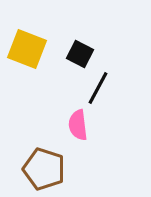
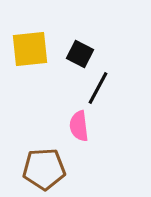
yellow square: moved 3 px right; rotated 27 degrees counterclockwise
pink semicircle: moved 1 px right, 1 px down
brown pentagon: rotated 21 degrees counterclockwise
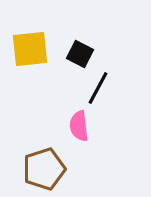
brown pentagon: rotated 15 degrees counterclockwise
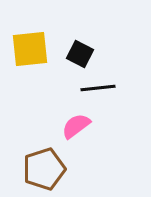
black line: rotated 56 degrees clockwise
pink semicircle: moved 3 px left; rotated 60 degrees clockwise
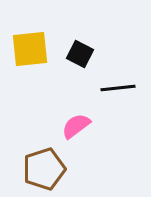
black line: moved 20 px right
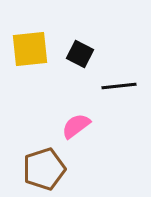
black line: moved 1 px right, 2 px up
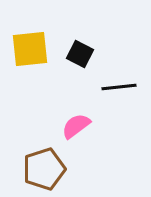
black line: moved 1 px down
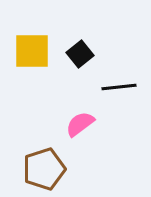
yellow square: moved 2 px right, 2 px down; rotated 6 degrees clockwise
black square: rotated 24 degrees clockwise
pink semicircle: moved 4 px right, 2 px up
